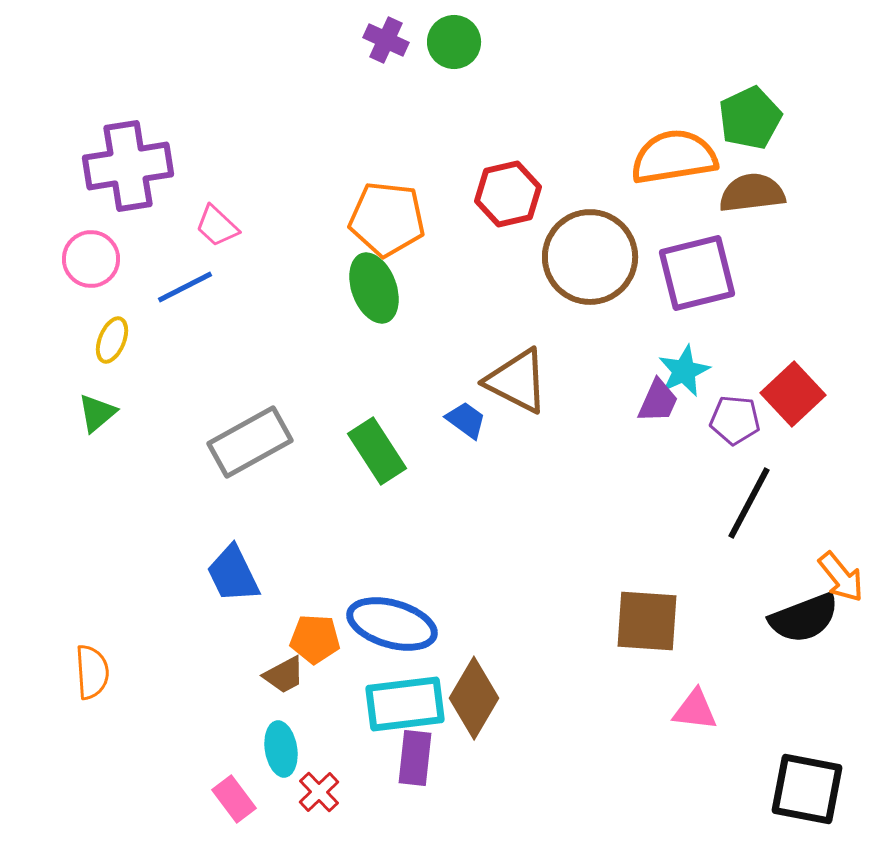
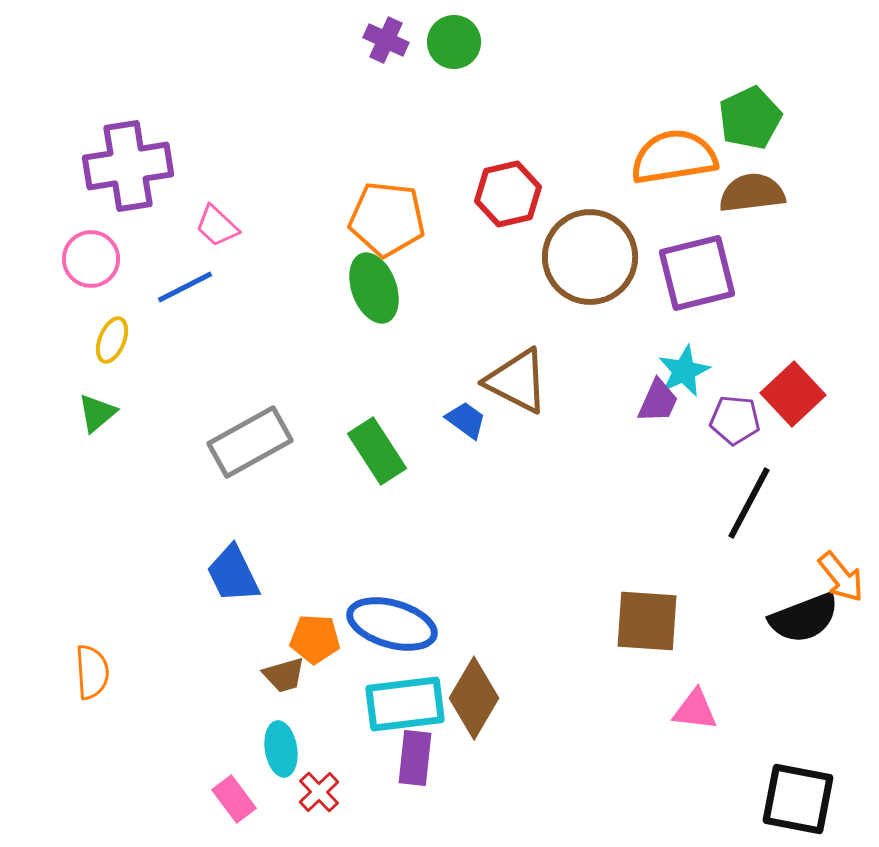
brown trapezoid at (284, 675): rotated 12 degrees clockwise
black square at (807, 789): moved 9 px left, 10 px down
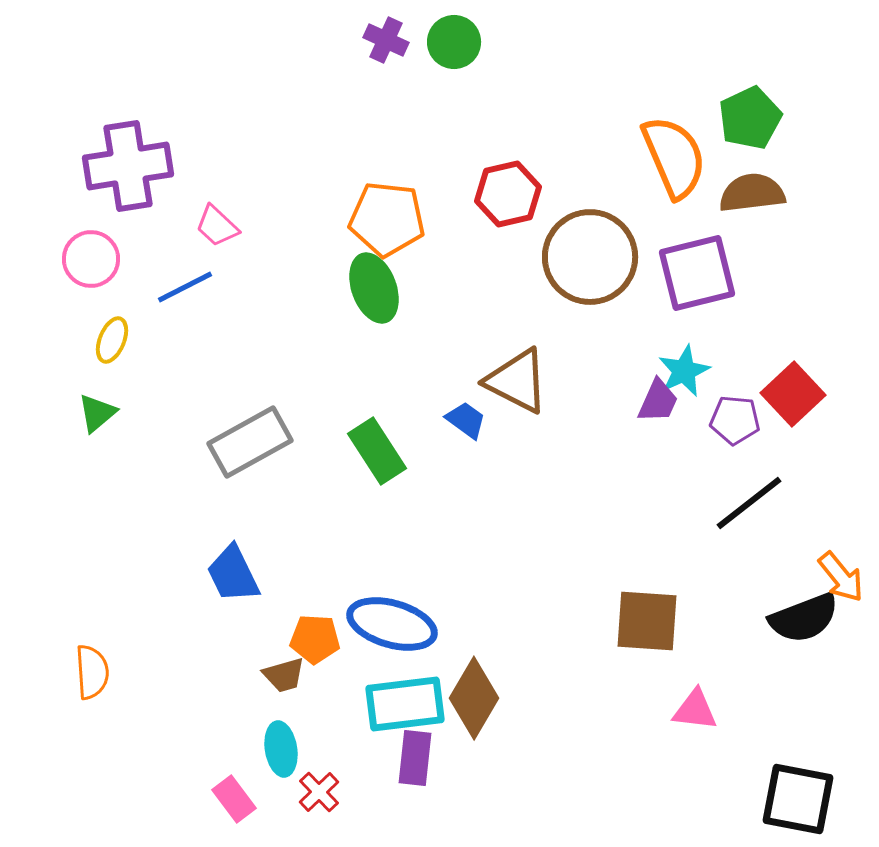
orange semicircle at (674, 157): rotated 76 degrees clockwise
black line at (749, 503): rotated 24 degrees clockwise
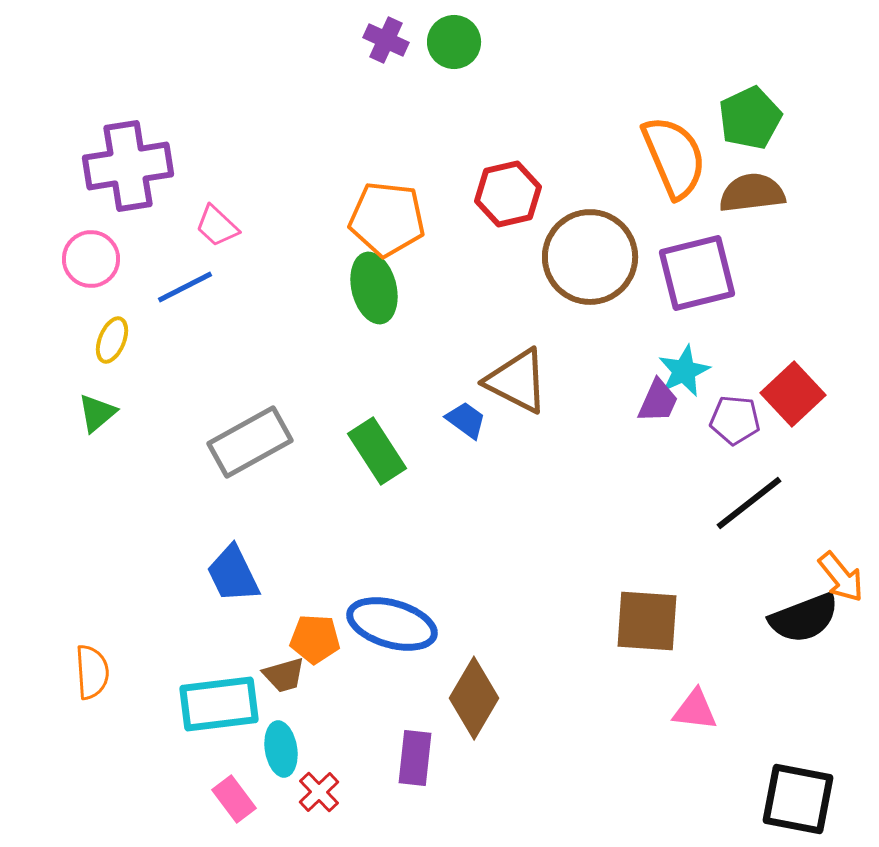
green ellipse at (374, 288): rotated 6 degrees clockwise
cyan rectangle at (405, 704): moved 186 px left
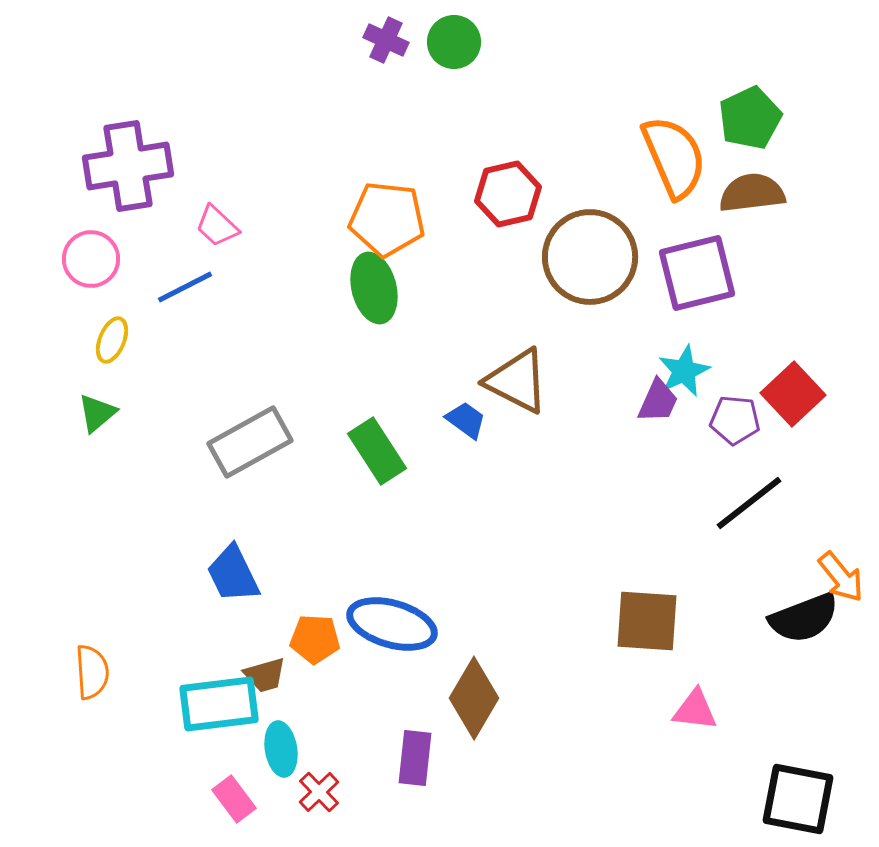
brown trapezoid at (284, 675): moved 19 px left
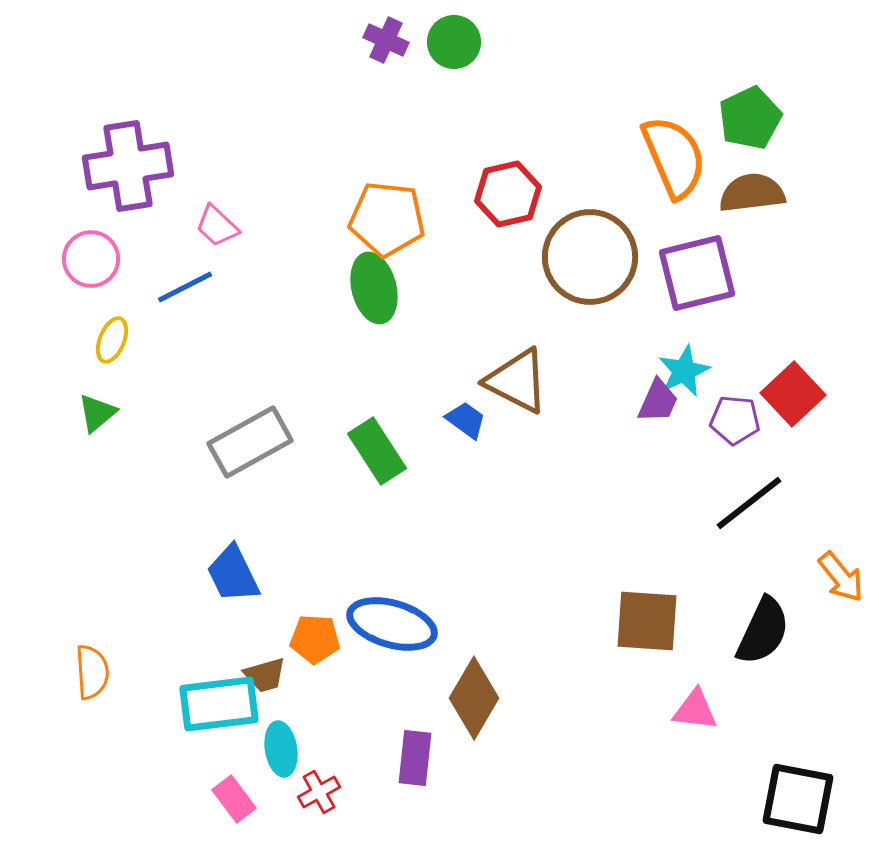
black semicircle at (804, 618): moved 41 px left, 13 px down; rotated 44 degrees counterclockwise
red cross at (319, 792): rotated 15 degrees clockwise
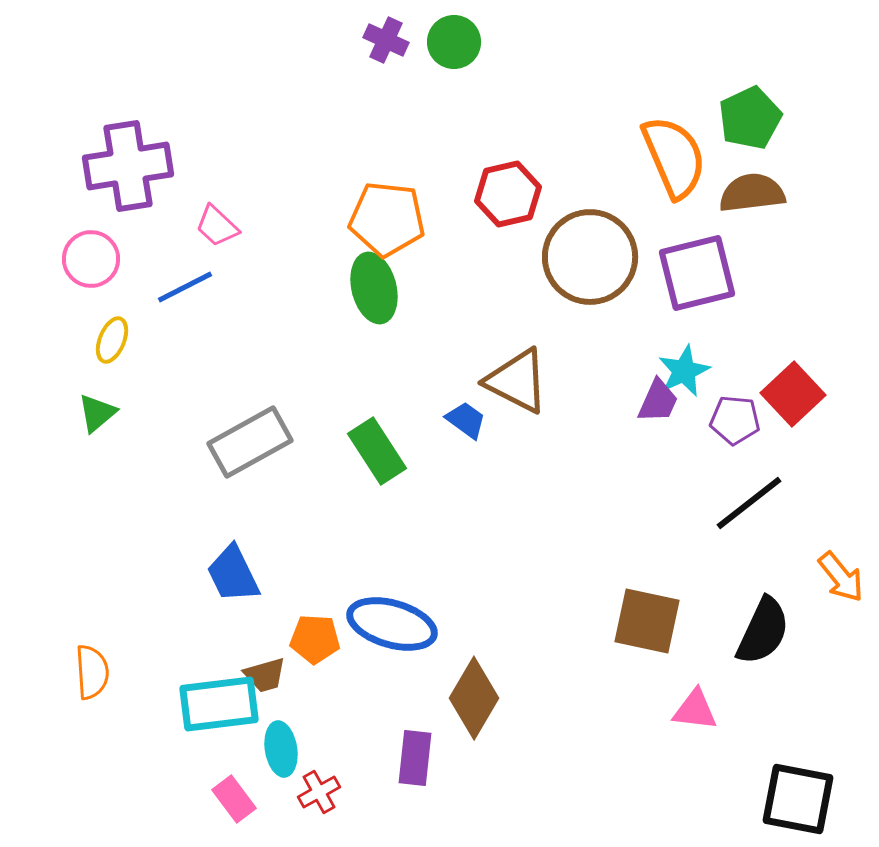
brown square at (647, 621): rotated 8 degrees clockwise
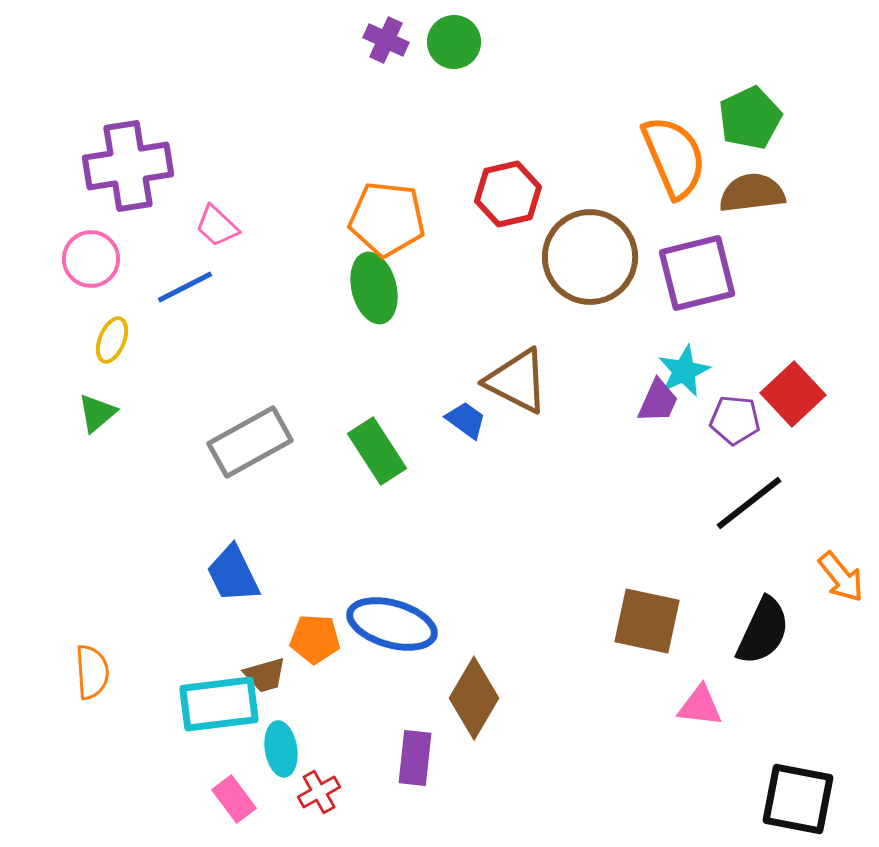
pink triangle at (695, 710): moved 5 px right, 4 px up
